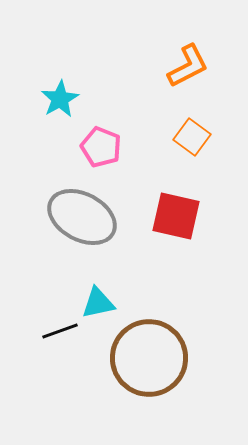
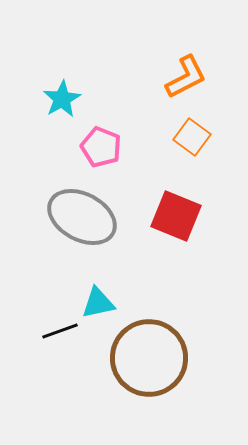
orange L-shape: moved 2 px left, 11 px down
cyan star: moved 2 px right
red square: rotated 9 degrees clockwise
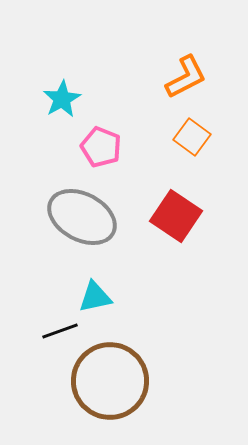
red square: rotated 12 degrees clockwise
cyan triangle: moved 3 px left, 6 px up
brown circle: moved 39 px left, 23 px down
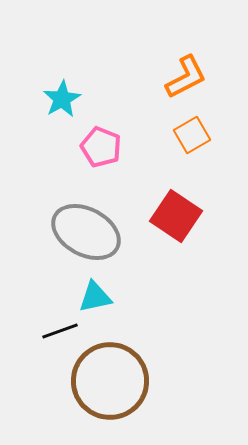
orange square: moved 2 px up; rotated 24 degrees clockwise
gray ellipse: moved 4 px right, 15 px down
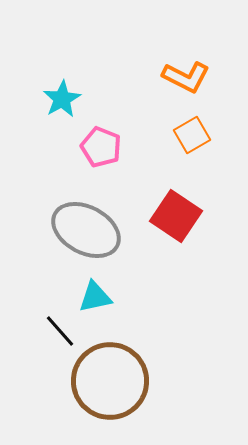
orange L-shape: rotated 54 degrees clockwise
gray ellipse: moved 2 px up
black line: rotated 69 degrees clockwise
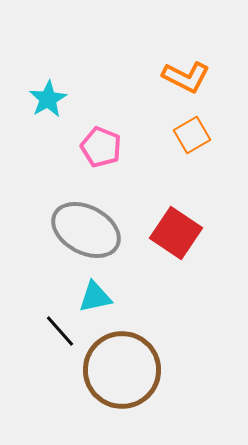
cyan star: moved 14 px left
red square: moved 17 px down
brown circle: moved 12 px right, 11 px up
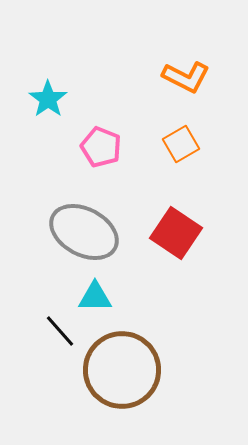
cyan star: rotated 6 degrees counterclockwise
orange square: moved 11 px left, 9 px down
gray ellipse: moved 2 px left, 2 px down
cyan triangle: rotated 12 degrees clockwise
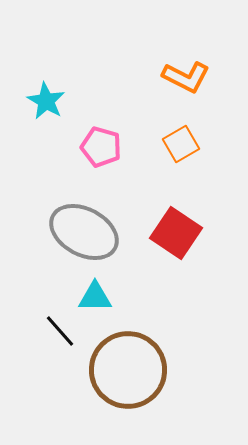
cyan star: moved 2 px left, 2 px down; rotated 6 degrees counterclockwise
pink pentagon: rotated 6 degrees counterclockwise
brown circle: moved 6 px right
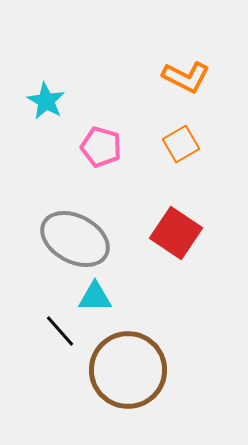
gray ellipse: moved 9 px left, 7 px down
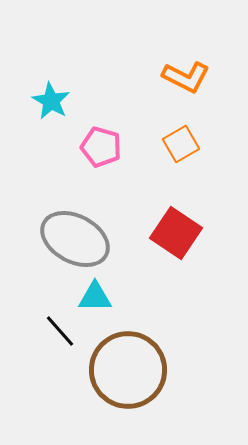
cyan star: moved 5 px right
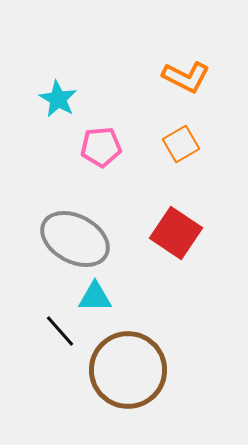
cyan star: moved 7 px right, 2 px up
pink pentagon: rotated 21 degrees counterclockwise
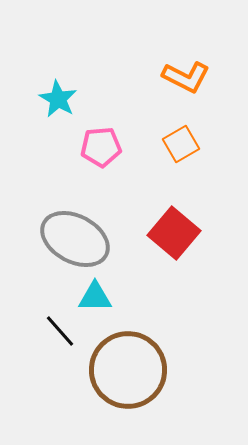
red square: moved 2 px left; rotated 6 degrees clockwise
